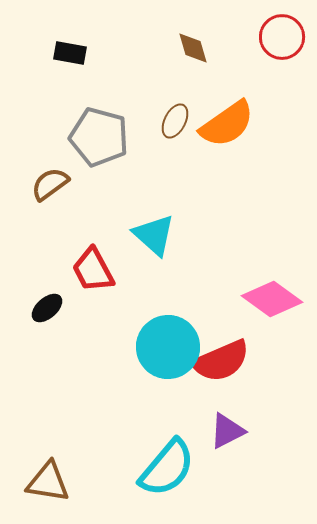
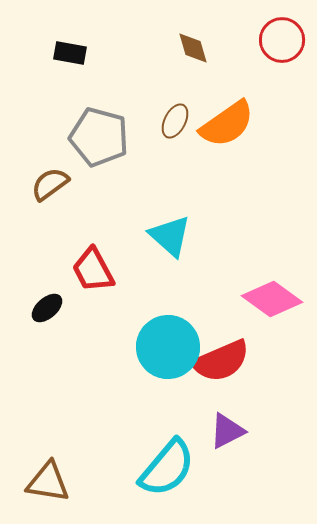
red circle: moved 3 px down
cyan triangle: moved 16 px right, 1 px down
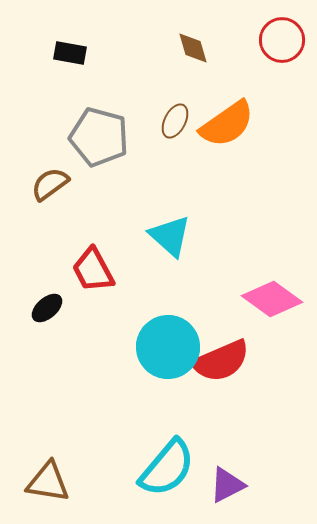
purple triangle: moved 54 px down
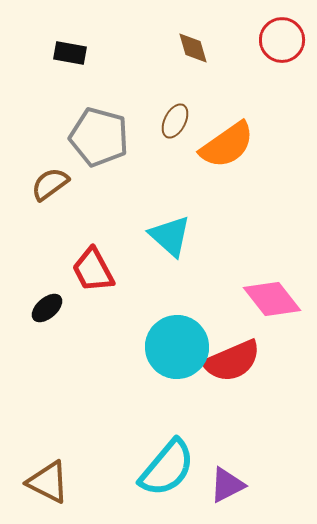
orange semicircle: moved 21 px down
pink diamond: rotated 16 degrees clockwise
cyan circle: moved 9 px right
red semicircle: moved 11 px right
brown triangle: rotated 18 degrees clockwise
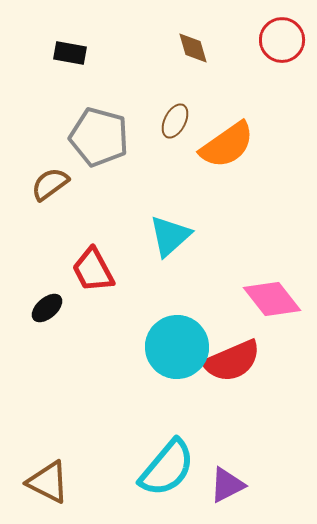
cyan triangle: rotated 36 degrees clockwise
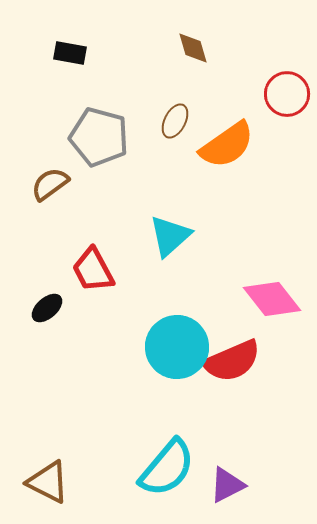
red circle: moved 5 px right, 54 px down
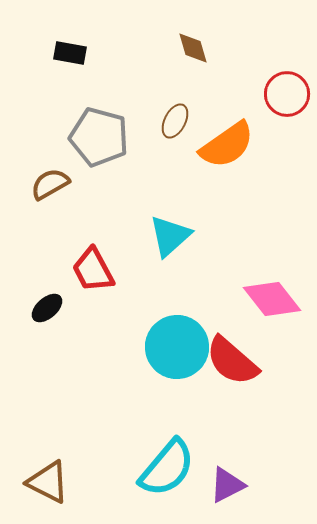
brown semicircle: rotated 6 degrees clockwise
red semicircle: rotated 64 degrees clockwise
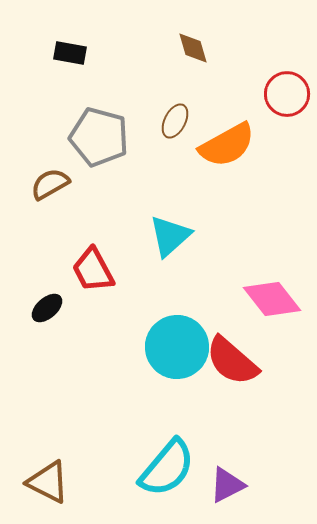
orange semicircle: rotated 6 degrees clockwise
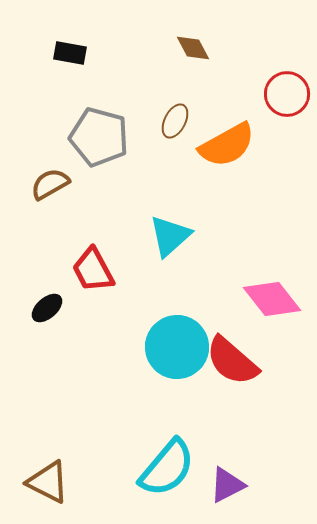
brown diamond: rotated 12 degrees counterclockwise
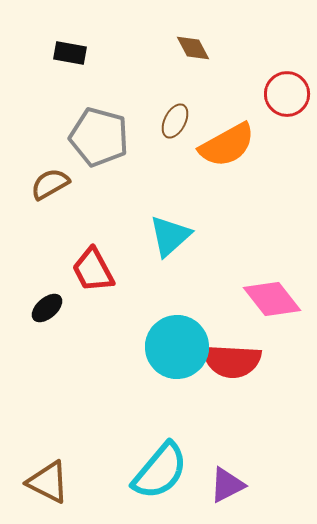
red semicircle: rotated 38 degrees counterclockwise
cyan semicircle: moved 7 px left, 3 px down
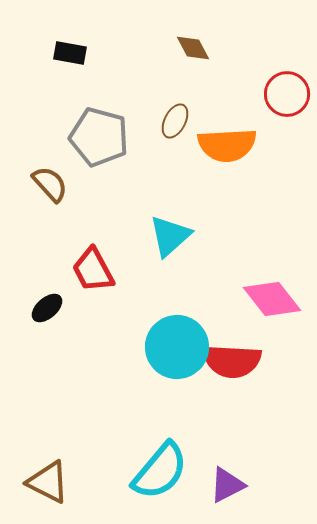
orange semicircle: rotated 26 degrees clockwise
brown semicircle: rotated 78 degrees clockwise
